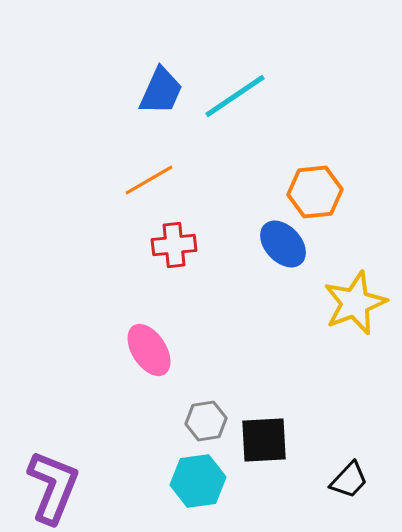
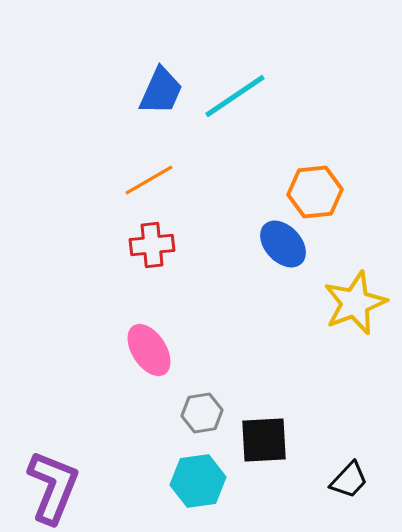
red cross: moved 22 px left
gray hexagon: moved 4 px left, 8 px up
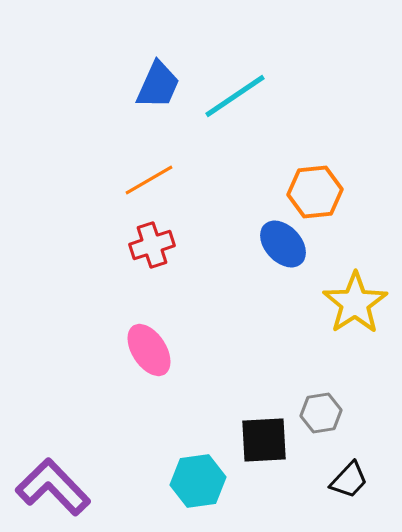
blue trapezoid: moved 3 px left, 6 px up
red cross: rotated 12 degrees counterclockwise
yellow star: rotated 12 degrees counterclockwise
gray hexagon: moved 119 px right
purple L-shape: rotated 66 degrees counterclockwise
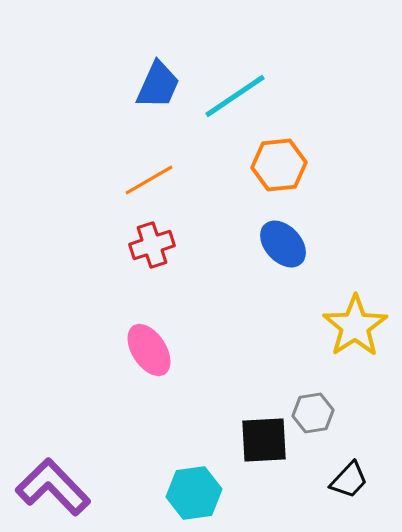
orange hexagon: moved 36 px left, 27 px up
yellow star: moved 23 px down
gray hexagon: moved 8 px left
cyan hexagon: moved 4 px left, 12 px down
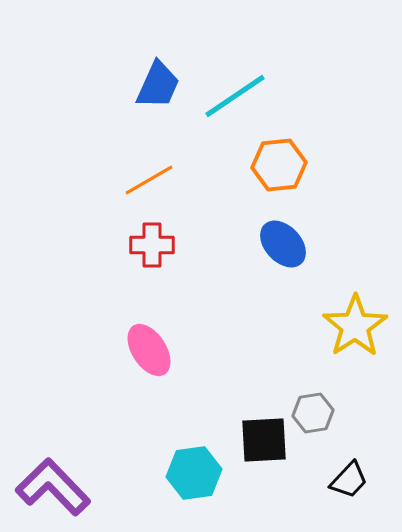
red cross: rotated 18 degrees clockwise
cyan hexagon: moved 20 px up
